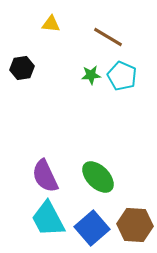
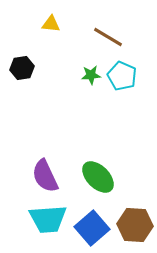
cyan trapezoid: rotated 66 degrees counterclockwise
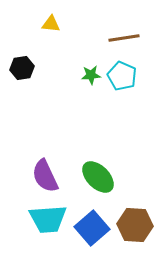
brown line: moved 16 px right, 1 px down; rotated 40 degrees counterclockwise
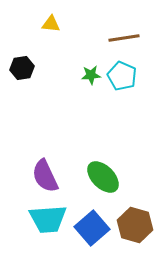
green ellipse: moved 5 px right
brown hexagon: rotated 12 degrees clockwise
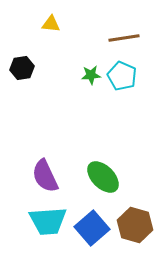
cyan trapezoid: moved 2 px down
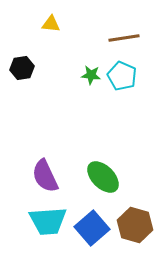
green star: rotated 12 degrees clockwise
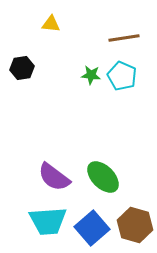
purple semicircle: moved 9 px right, 1 px down; rotated 28 degrees counterclockwise
